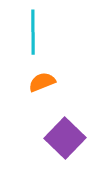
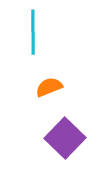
orange semicircle: moved 7 px right, 5 px down
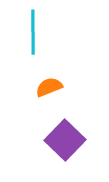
purple square: moved 2 px down
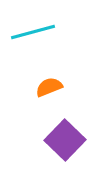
cyan line: rotated 75 degrees clockwise
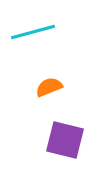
purple square: rotated 30 degrees counterclockwise
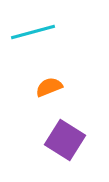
purple square: rotated 18 degrees clockwise
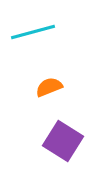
purple square: moved 2 px left, 1 px down
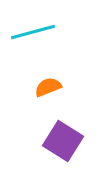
orange semicircle: moved 1 px left
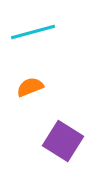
orange semicircle: moved 18 px left
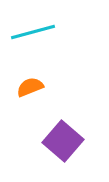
purple square: rotated 9 degrees clockwise
